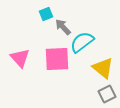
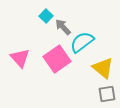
cyan square: moved 2 px down; rotated 24 degrees counterclockwise
pink square: rotated 32 degrees counterclockwise
gray square: rotated 18 degrees clockwise
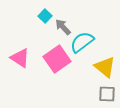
cyan square: moved 1 px left
pink triangle: rotated 15 degrees counterclockwise
yellow triangle: moved 2 px right, 1 px up
gray square: rotated 12 degrees clockwise
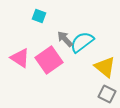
cyan square: moved 6 px left; rotated 24 degrees counterclockwise
gray arrow: moved 2 px right, 12 px down
pink square: moved 8 px left, 1 px down
gray square: rotated 24 degrees clockwise
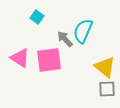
cyan square: moved 2 px left, 1 px down; rotated 16 degrees clockwise
cyan semicircle: moved 1 px right, 11 px up; rotated 30 degrees counterclockwise
pink square: rotated 28 degrees clockwise
gray square: moved 5 px up; rotated 30 degrees counterclockwise
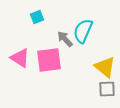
cyan square: rotated 32 degrees clockwise
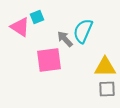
pink triangle: moved 31 px up
yellow triangle: rotated 40 degrees counterclockwise
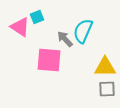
pink square: rotated 12 degrees clockwise
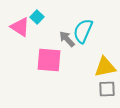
cyan square: rotated 24 degrees counterclockwise
gray arrow: moved 2 px right
yellow triangle: rotated 10 degrees counterclockwise
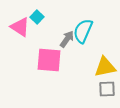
gray arrow: rotated 78 degrees clockwise
